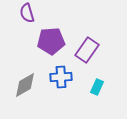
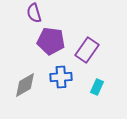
purple semicircle: moved 7 px right
purple pentagon: rotated 12 degrees clockwise
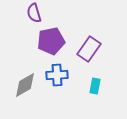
purple pentagon: rotated 20 degrees counterclockwise
purple rectangle: moved 2 px right, 1 px up
blue cross: moved 4 px left, 2 px up
cyan rectangle: moved 2 px left, 1 px up; rotated 14 degrees counterclockwise
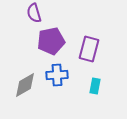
purple rectangle: rotated 20 degrees counterclockwise
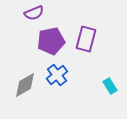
purple semicircle: rotated 96 degrees counterclockwise
purple rectangle: moved 3 px left, 10 px up
blue cross: rotated 35 degrees counterclockwise
cyan rectangle: moved 15 px right; rotated 42 degrees counterclockwise
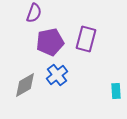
purple semicircle: rotated 48 degrees counterclockwise
purple pentagon: moved 1 px left, 1 px down
cyan rectangle: moved 6 px right, 5 px down; rotated 28 degrees clockwise
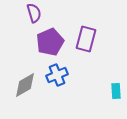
purple semicircle: rotated 36 degrees counterclockwise
purple pentagon: rotated 12 degrees counterclockwise
blue cross: rotated 15 degrees clockwise
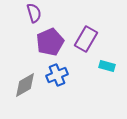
purple rectangle: rotated 15 degrees clockwise
cyan rectangle: moved 9 px left, 25 px up; rotated 70 degrees counterclockwise
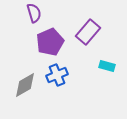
purple rectangle: moved 2 px right, 7 px up; rotated 10 degrees clockwise
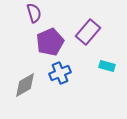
blue cross: moved 3 px right, 2 px up
